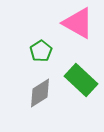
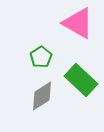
green pentagon: moved 6 px down
gray diamond: moved 2 px right, 3 px down
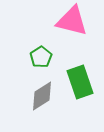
pink triangle: moved 6 px left, 2 px up; rotated 16 degrees counterclockwise
green rectangle: moved 1 px left, 2 px down; rotated 28 degrees clockwise
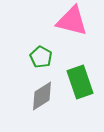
green pentagon: rotated 10 degrees counterclockwise
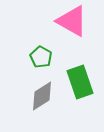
pink triangle: rotated 16 degrees clockwise
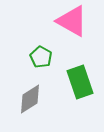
gray diamond: moved 12 px left, 3 px down
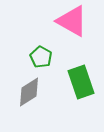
green rectangle: moved 1 px right
gray diamond: moved 1 px left, 7 px up
